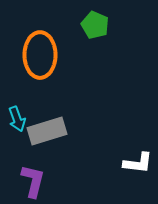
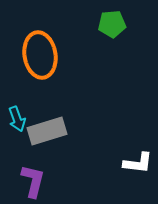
green pentagon: moved 17 px right, 1 px up; rotated 28 degrees counterclockwise
orange ellipse: rotated 9 degrees counterclockwise
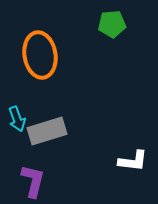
white L-shape: moved 5 px left, 2 px up
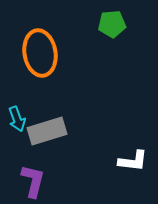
orange ellipse: moved 2 px up
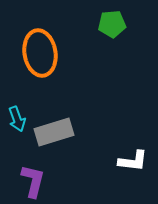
gray rectangle: moved 7 px right, 1 px down
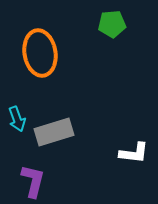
white L-shape: moved 1 px right, 8 px up
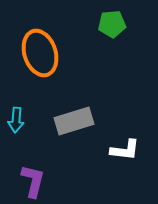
orange ellipse: rotated 9 degrees counterclockwise
cyan arrow: moved 1 px left, 1 px down; rotated 25 degrees clockwise
gray rectangle: moved 20 px right, 11 px up
white L-shape: moved 9 px left, 3 px up
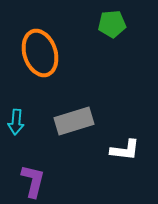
cyan arrow: moved 2 px down
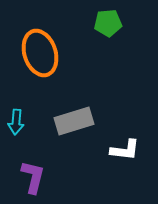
green pentagon: moved 4 px left, 1 px up
purple L-shape: moved 4 px up
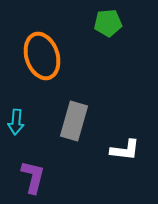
orange ellipse: moved 2 px right, 3 px down
gray rectangle: rotated 57 degrees counterclockwise
